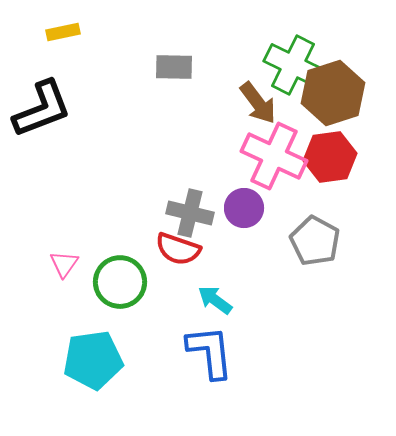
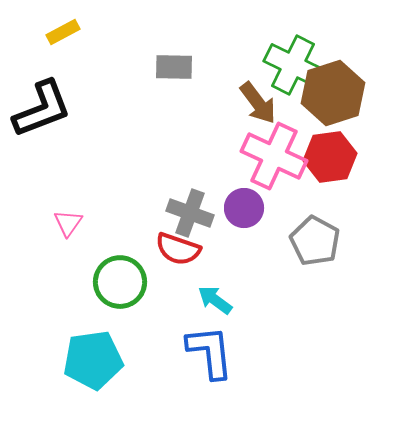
yellow rectangle: rotated 16 degrees counterclockwise
gray cross: rotated 6 degrees clockwise
pink triangle: moved 4 px right, 41 px up
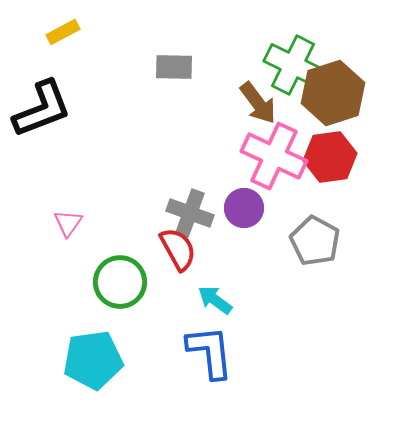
red semicircle: rotated 138 degrees counterclockwise
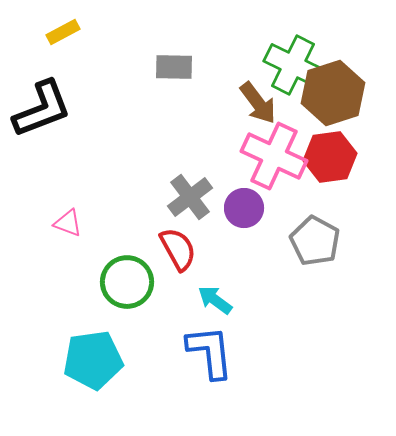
gray cross: moved 16 px up; rotated 33 degrees clockwise
pink triangle: rotated 44 degrees counterclockwise
green circle: moved 7 px right
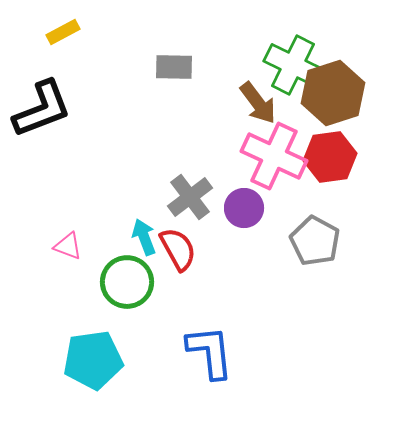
pink triangle: moved 23 px down
cyan arrow: moved 71 px left, 63 px up; rotated 33 degrees clockwise
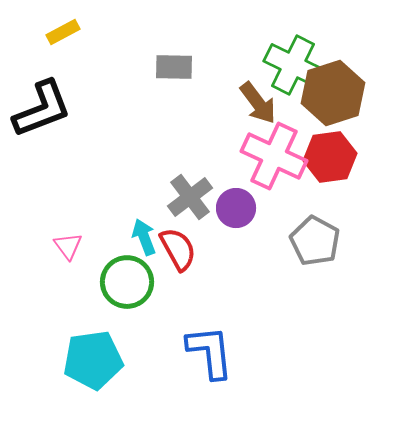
purple circle: moved 8 px left
pink triangle: rotated 32 degrees clockwise
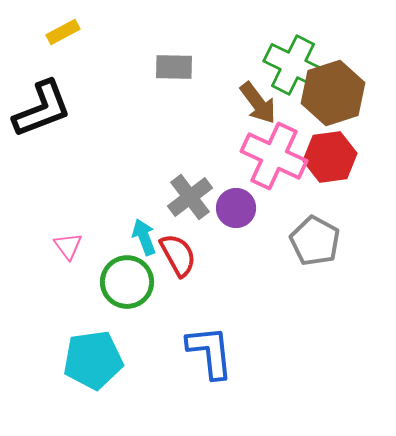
red semicircle: moved 6 px down
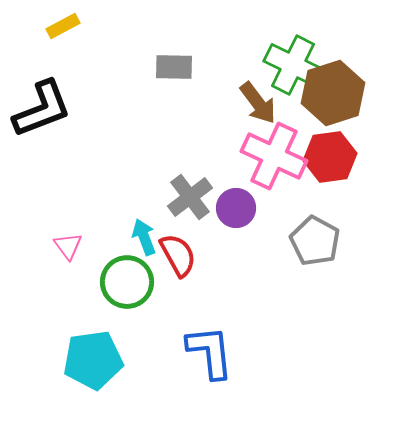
yellow rectangle: moved 6 px up
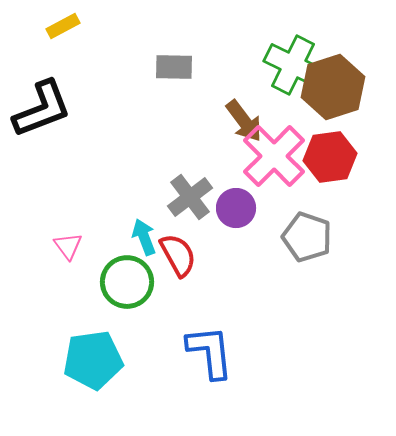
brown hexagon: moved 6 px up
brown arrow: moved 14 px left, 18 px down
pink cross: rotated 20 degrees clockwise
gray pentagon: moved 8 px left, 4 px up; rotated 9 degrees counterclockwise
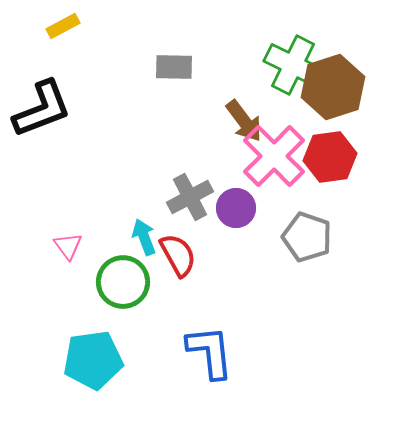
gray cross: rotated 9 degrees clockwise
green circle: moved 4 px left
